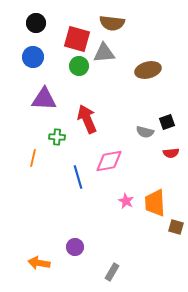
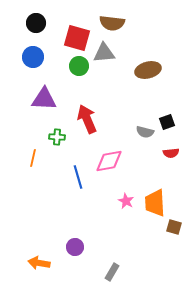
red square: moved 1 px up
brown square: moved 2 px left
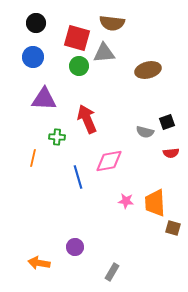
pink star: rotated 21 degrees counterclockwise
brown square: moved 1 px left, 1 px down
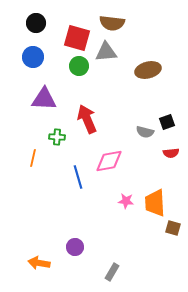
gray triangle: moved 2 px right, 1 px up
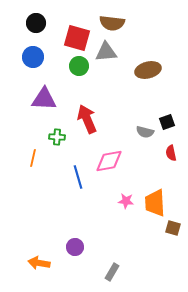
red semicircle: rotated 84 degrees clockwise
